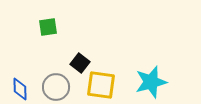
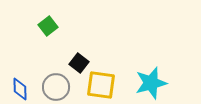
green square: moved 1 px up; rotated 30 degrees counterclockwise
black square: moved 1 px left
cyan star: moved 1 px down
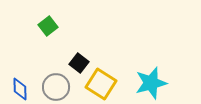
yellow square: moved 1 px up; rotated 24 degrees clockwise
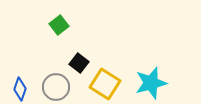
green square: moved 11 px right, 1 px up
yellow square: moved 4 px right
blue diamond: rotated 20 degrees clockwise
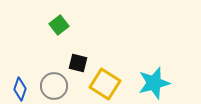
black square: moved 1 px left; rotated 24 degrees counterclockwise
cyan star: moved 3 px right
gray circle: moved 2 px left, 1 px up
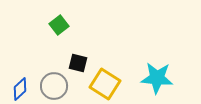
cyan star: moved 3 px right, 5 px up; rotated 20 degrees clockwise
blue diamond: rotated 30 degrees clockwise
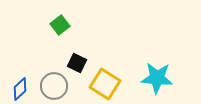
green square: moved 1 px right
black square: moved 1 px left; rotated 12 degrees clockwise
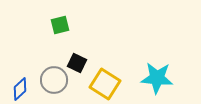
green square: rotated 24 degrees clockwise
gray circle: moved 6 px up
